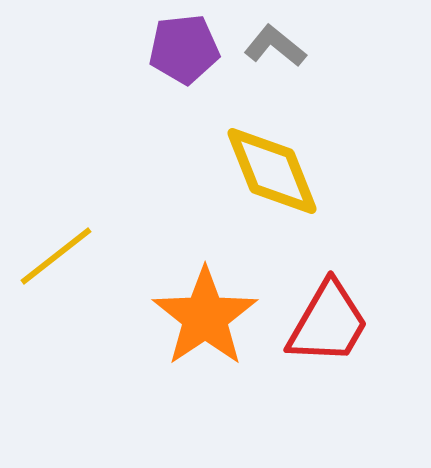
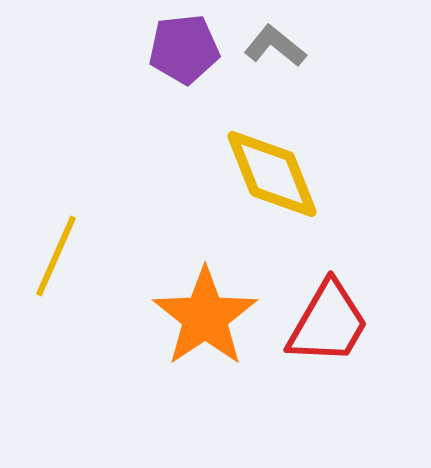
yellow diamond: moved 3 px down
yellow line: rotated 28 degrees counterclockwise
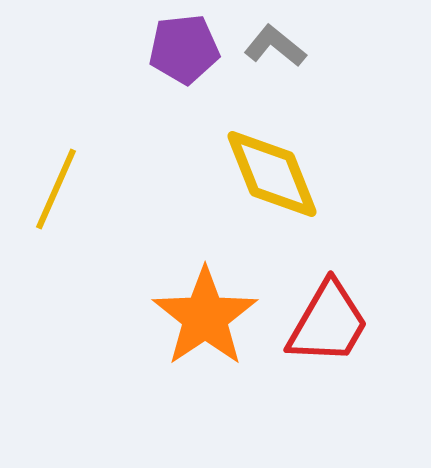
yellow line: moved 67 px up
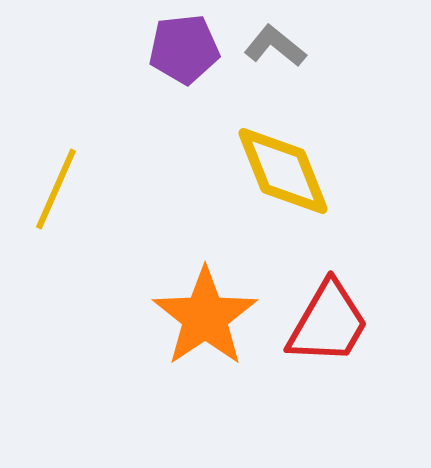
yellow diamond: moved 11 px right, 3 px up
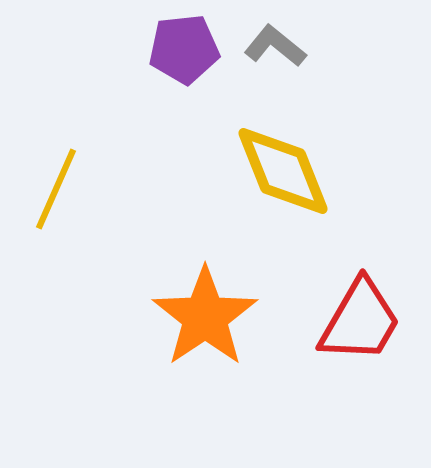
red trapezoid: moved 32 px right, 2 px up
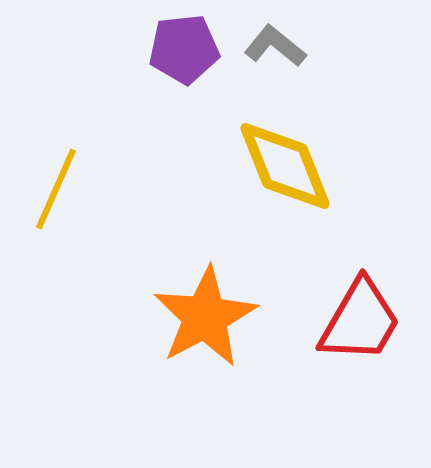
yellow diamond: moved 2 px right, 5 px up
orange star: rotated 6 degrees clockwise
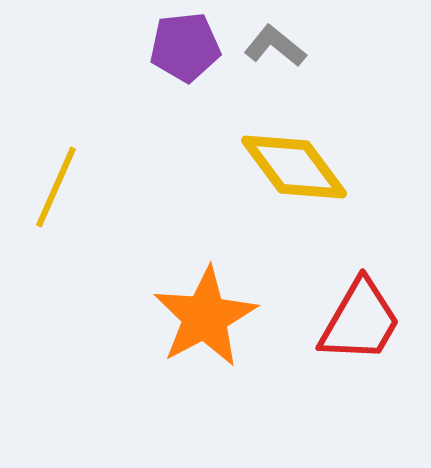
purple pentagon: moved 1 px right, 2 px up
yellow diamond: moved 9 px right, 1 px down; rotated 15 degrees counterclockwise
yellow line: moved 2 px up
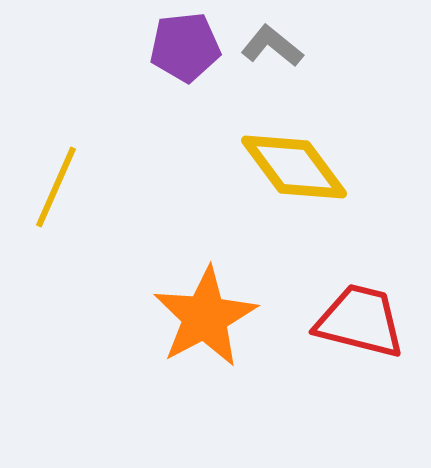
gray L-shape: moved 3 px left
red trapezoid: rotated 106 degrees counterclockwise
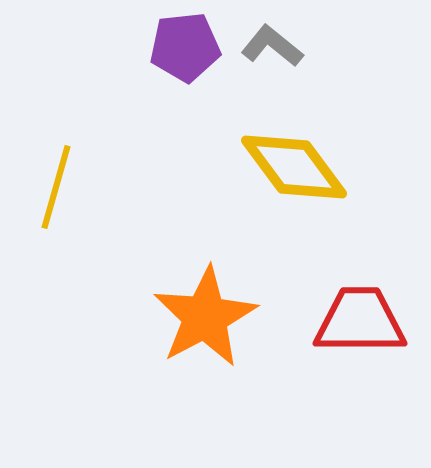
yellow line: rotated 8 degrees counterclockwise
red trapezoid: rotated 14 degrees counterclockwise
